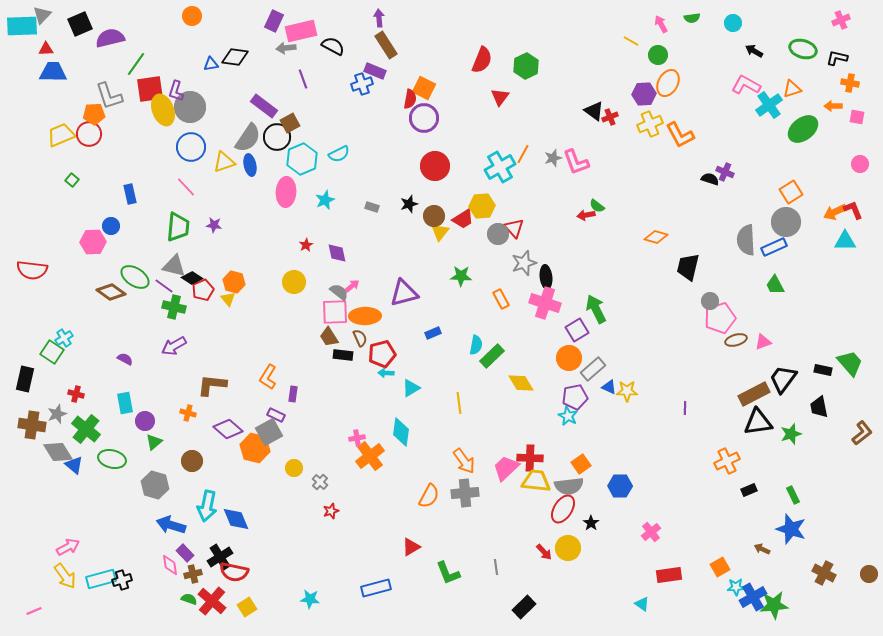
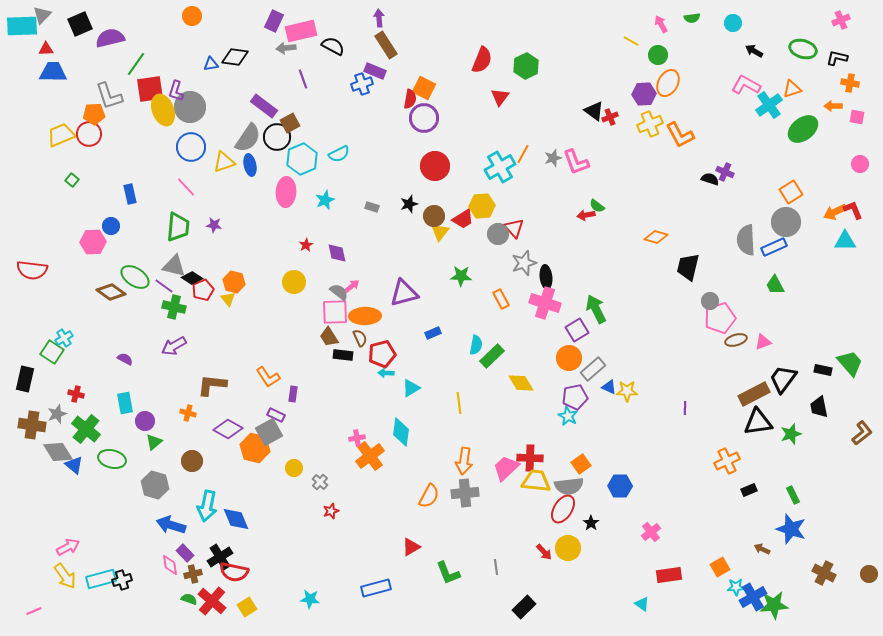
orange L-shape at (268, 377): rotated 65 degrees counterclockwise
purple diamond at (228, 429): rotated 12 degrees counterclockwise
orange arrow at (464, 461): rotated 44 degrees clockwise
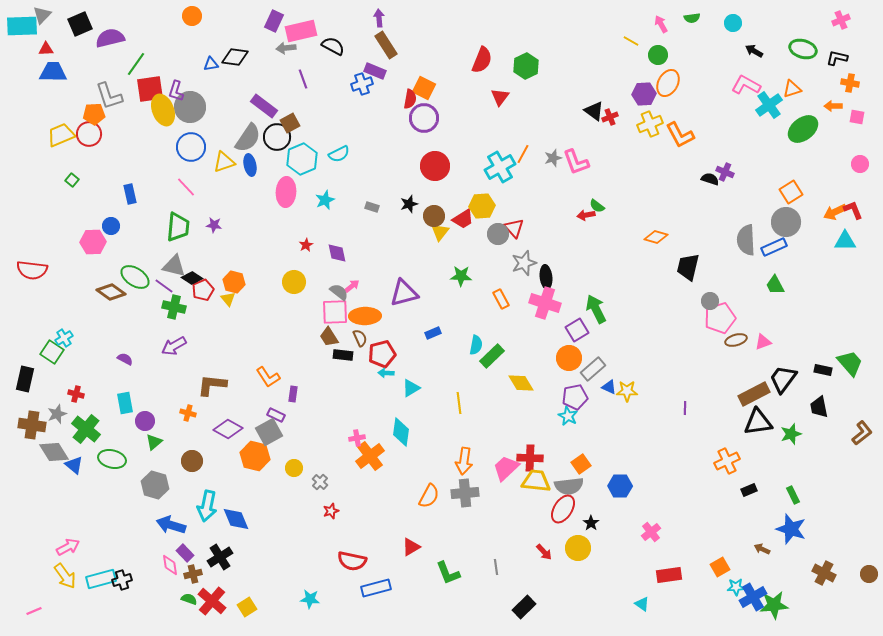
orange hexagon at (255, 448): moved 8 px down
gray diamond at (58, 452): moved 4 px left
yellow circle at (568, 548): moved 10 px right
red semicircle at (234, 572): moved 118 px right, 11 px up
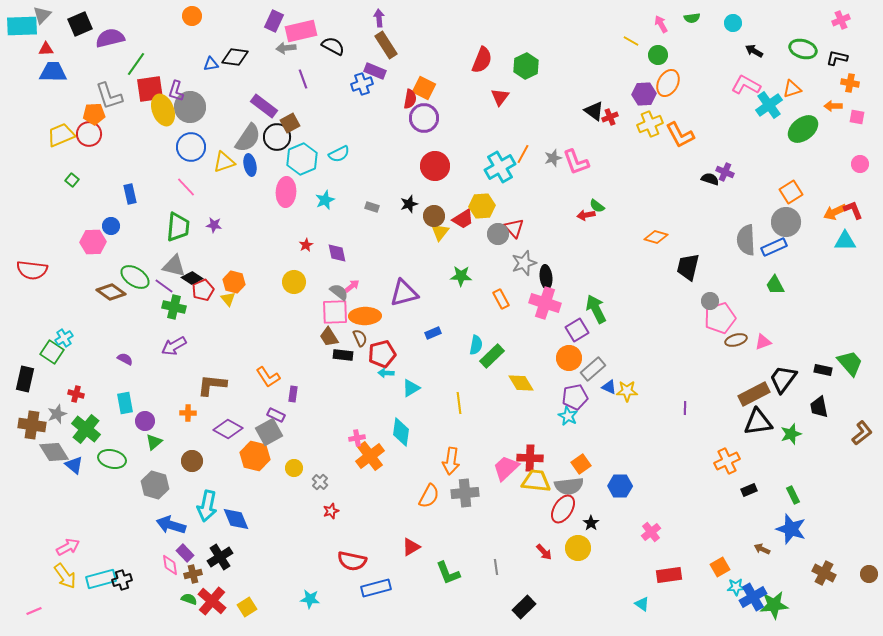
orange cross at (188, 413): rotated 14 degrees counterclockwise
orange arrow at (464, 461): moved 13 px left
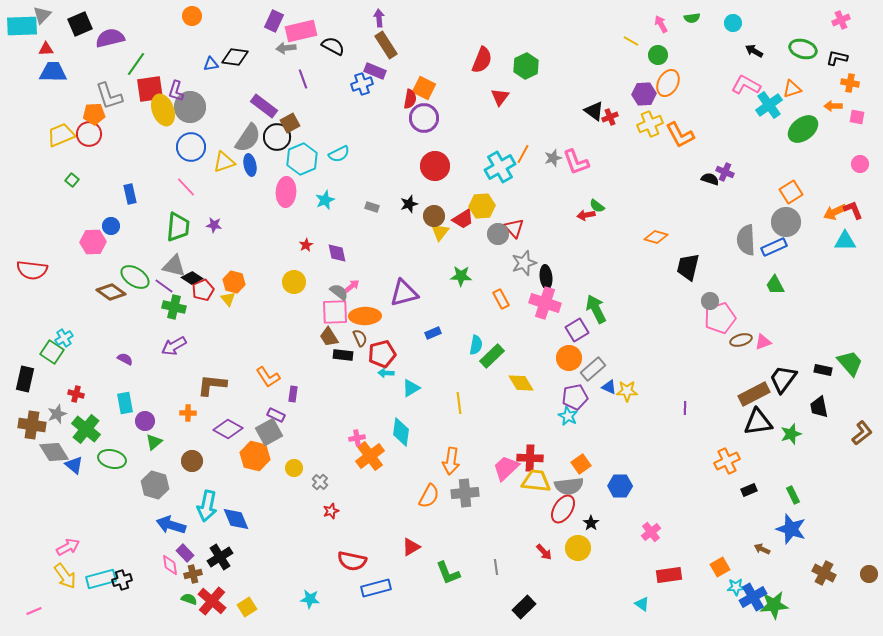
brown ellipse at (736, 340): moved 5 px right
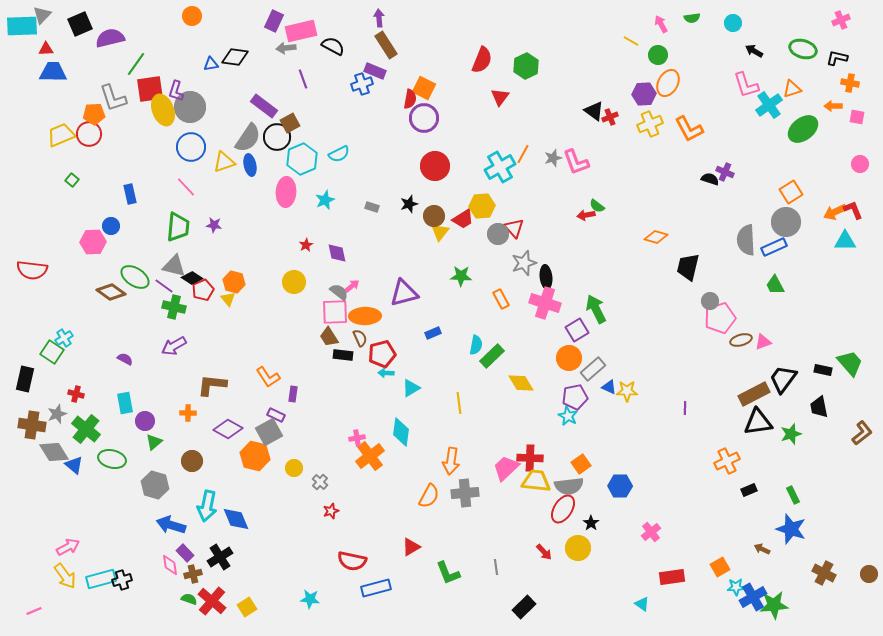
pink L-shape at (746, 85): rotated 136 degrees counterclockwise
gray L-shape at (109, 96): moved 4 px right, 2 px down
orange L-shape at (680, 135): moved 9 px right, 6 px up
red rectangle at (669, 575): moved 3 px right, 2 px down
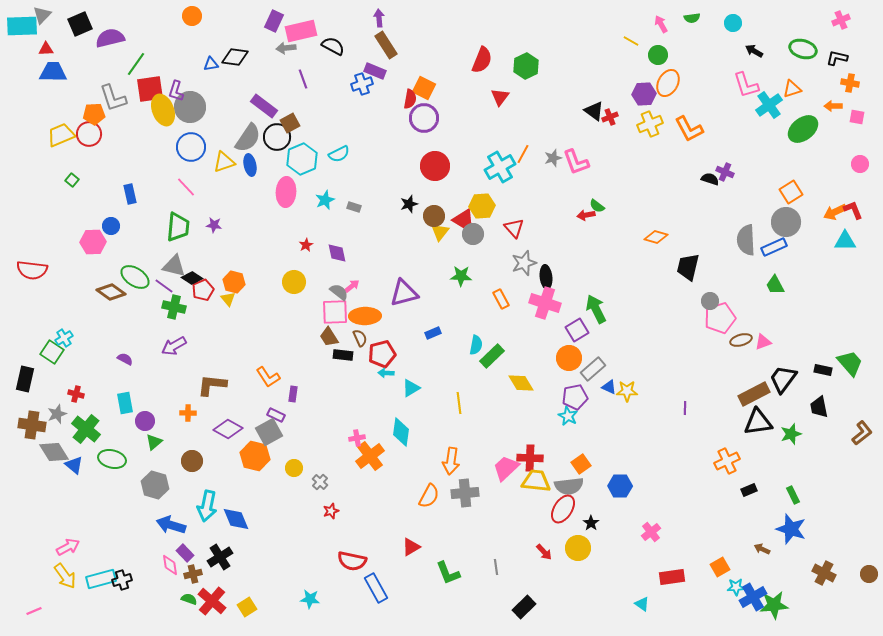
gray rectangle at (372, 207): moved 18 px left
gray circle at (498, 234): moved 25 px left
blue rectangle at (376, 588): rotated 76 degrees clockwise
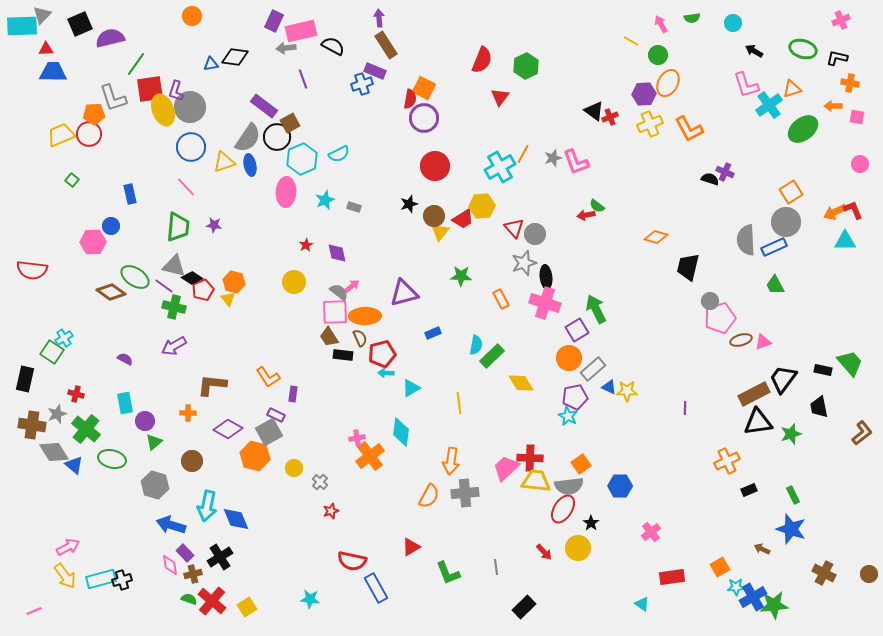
gray circle at (473, 234): moved 62 px right
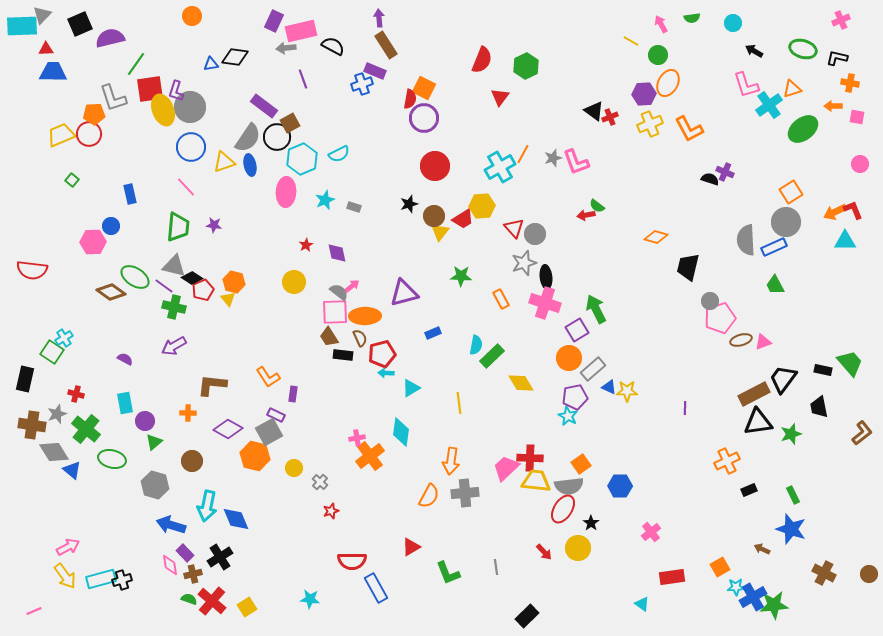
blue triangle at (74, 465): moved 2 px left, 5 px down
red semicircle at (352, 561): rotated 12 degrees counterclockwise
black rectangle at (524, 607): moved 3 px right, 9 px down
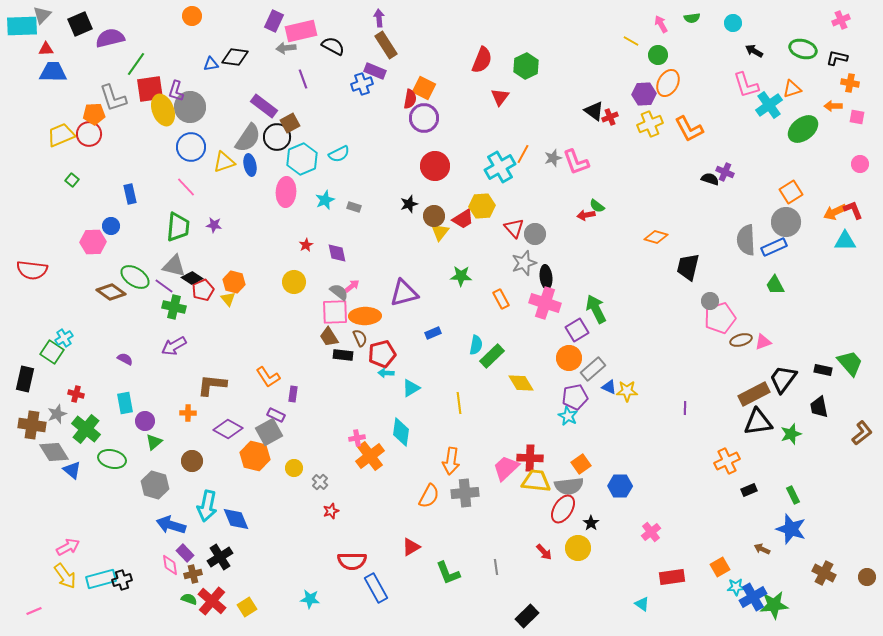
brown circle at (869, 574): moved 2 px left, 3 px down
